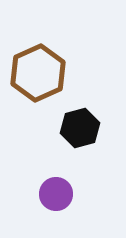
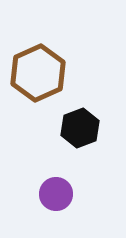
black hexagon: rotated 6 degrees counterclockwise
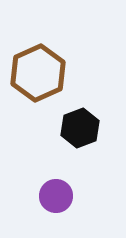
purple circle: moved 2 px down
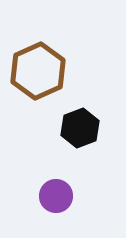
brown hexagon: moved 2 px up
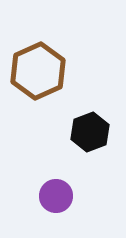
black hexagon: moved 10 px right, 4 px down
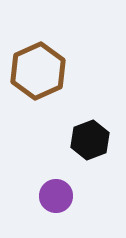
black hexagon: moved 8 px down
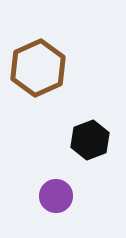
brown hexagon: moved 3 px up
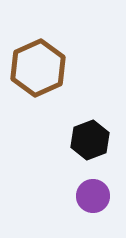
purple circle: moved 37 px right
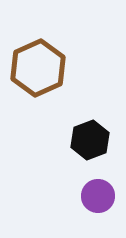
purple circle: moved 5 px right
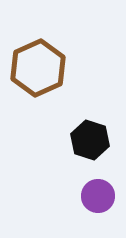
black hexagon: rotated 21 degrees counterclockwise
